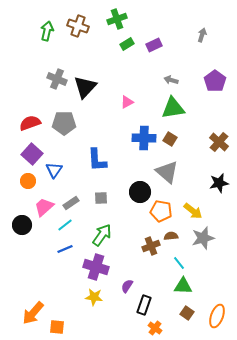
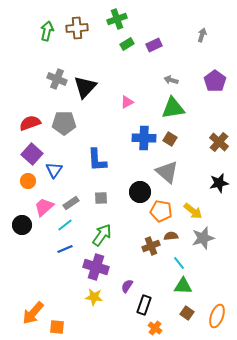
brown cross at (78, 26): moved 1 px left, 2 px down; rotated 25 degrees counterclockwise
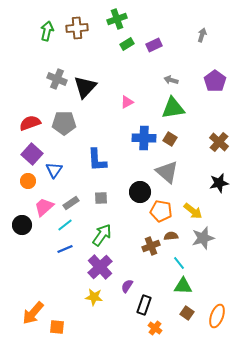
purple cross at (96, 267): moved 4 px right; rotated 30 degrees clockwise
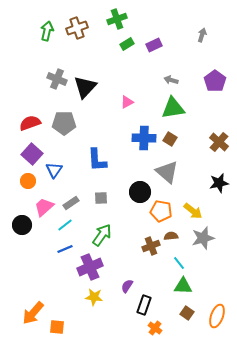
brown cross at (77, 28): rotated 15 degrees counterclockwise
purple cross at (100, 267): moved 10 px left; rotated 20 degrees clockwise
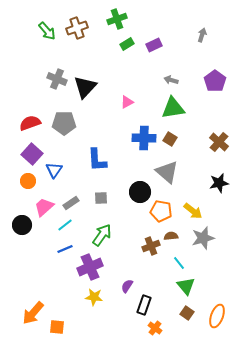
green arrow at (47, 31): rotated 126 degrees clockwise
green triangle at (183, 286): moved 3 px right; rotated 48 degrees clockwise
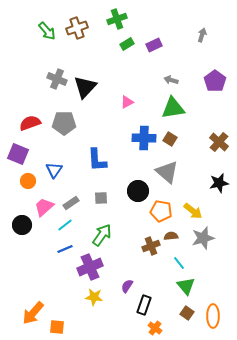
purple square at (32, 154): moved 14 px left; rotated 20 degrees counterclockwise
black circle at (140, 192): moved 2 px left, 1 px up
orange ellipse at (217, 316): moved 4 px left; rotated 20 degrees counterclockwise
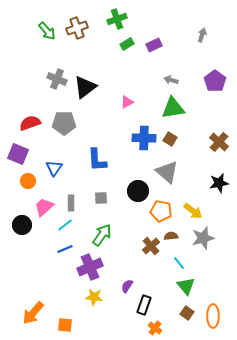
black triangle at (85, 87): rotated 10 degrees clockwise
blue triangle at (54, 170): moved 2 px up
gray rectangle at (71, 203): rotated 56 degrees counterclockwise
brown cross at (151, 246): rotated 18 degrees counterclockwise
orange square at (57, 327): moved 8 px right, 2 px up
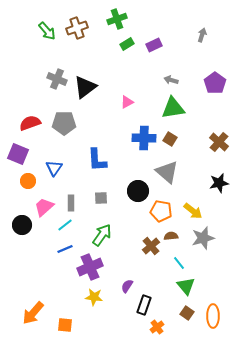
purple pentagon at (215, 81): moved 2 px down
orange cross at (155, 328): moved 2 px right, 1 px up; rotated 16 degrees clockwise
